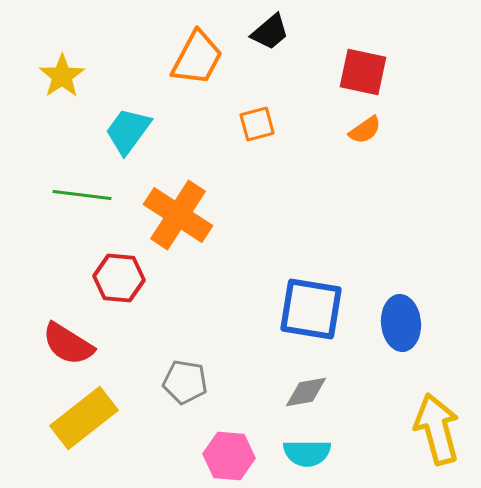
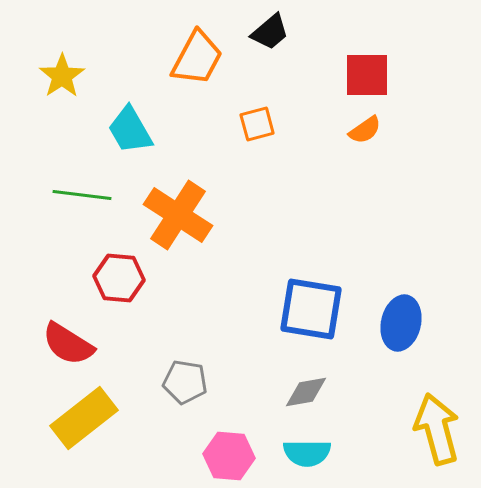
red square: moved 4 px right, 3 px down; rotated 12 degrees counterclockwise
cyan trapezoid: moved 2 px right, 1 px up; rotated 66 degrees counterclockwise
blue ellipse: rotated 18 degrees clockwise
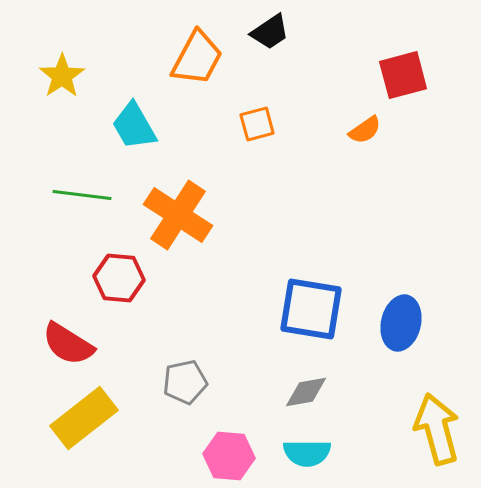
black trapezoid: rotated 6 degrees clockwise
red square: moved 36 px right; rotated 15 degrees counterclockwise
cyan trapezoid: moved 4 px right, 4 px up
gray pentagon: rotated 21 degrees counterclockwise
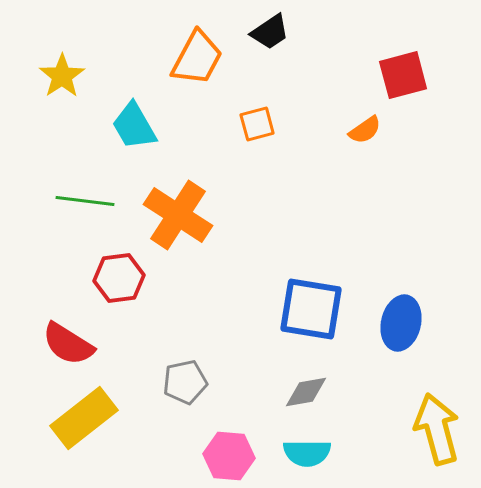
green line: moved 3 px right, 6 px down
red hexagon: rotated 12 degrees counterclockwise
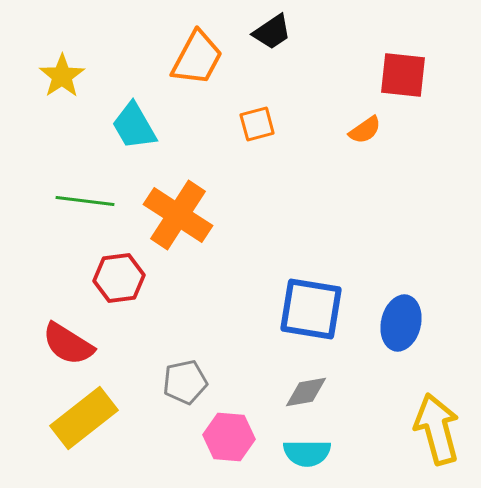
black trapezoid: moved 2 px right
red square: rotated 21 degrees clockwise
pink hexagon: moved 19 px up
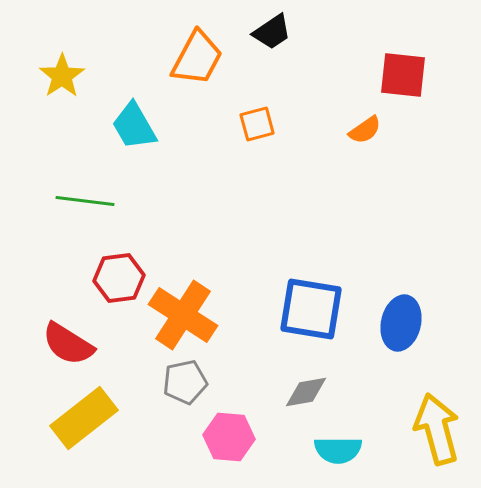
orange cross: moved 5 px right, 100 px down
cyan semicircle: moved 31 px right, 3 px up
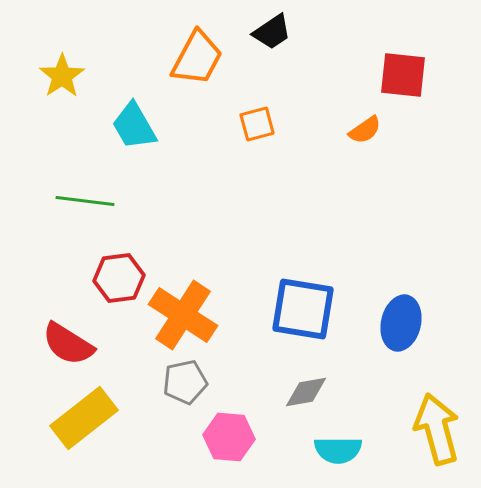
blue square: moved 8 px left
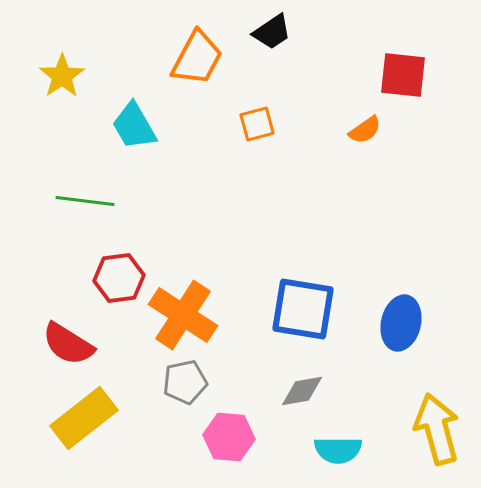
gray diamond: moved 4 px left, 1 px up
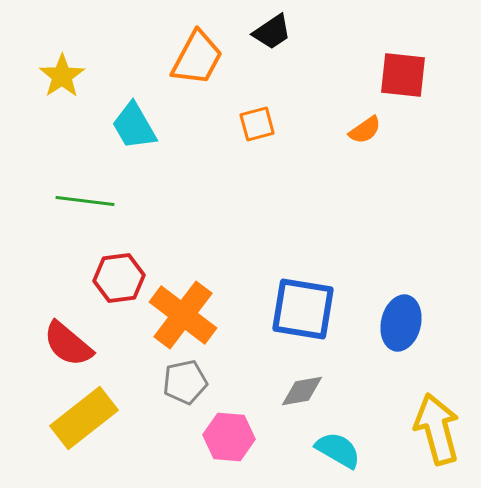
orange cross: rotated 4 degrees clockwise
red semicircle: rotated 8 degrees clockwise
cyan semicircle: rotated 150 degrees counterclockwise
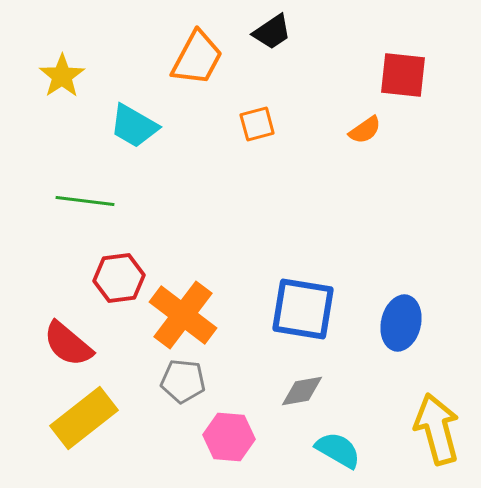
cyan trapezoid: rotated 30 degrees counterclockwise
gray pentagon: moved 2 px left, 1 px up; rotated 18 degrees clockwise
